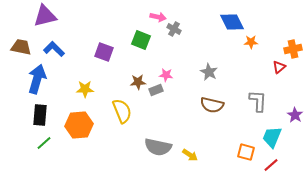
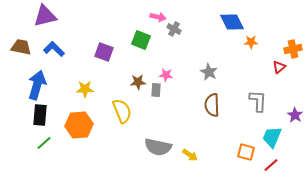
blue arrow: moved 6 px down
gray rectangle: rotated 64 degrees counterclockwise
brown semicircle: rotated 75 degrees clockwise
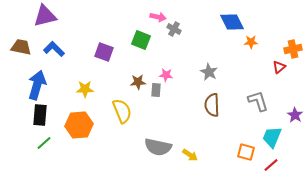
gray L-shape: rotated 20 degrees counterclockwise
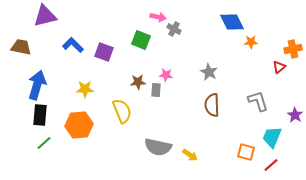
blue L-shape: moved 19 px right, 4 px up
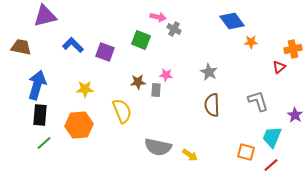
blue diamond: moved 1 px up; rotated 10 degrees counterclockwise
purple square: moved 1 px right
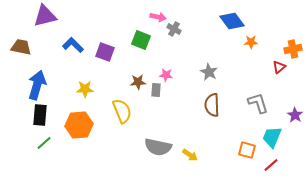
gray L-shape: moved 2 px down
orange square: moved 1 px right, 2 px up
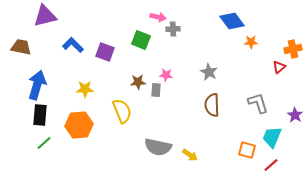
gray cross: moved 1 px left; rotated 32 degrees counterclockwise
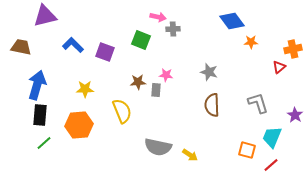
gray star: rotated 12 degrees counterclockwise
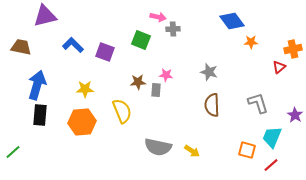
orange hexagon: moved 3 px right, 3 px up
green line: moved 31 px left, 9 px down
yellow arrow: moved 2 px right, 4 px up
